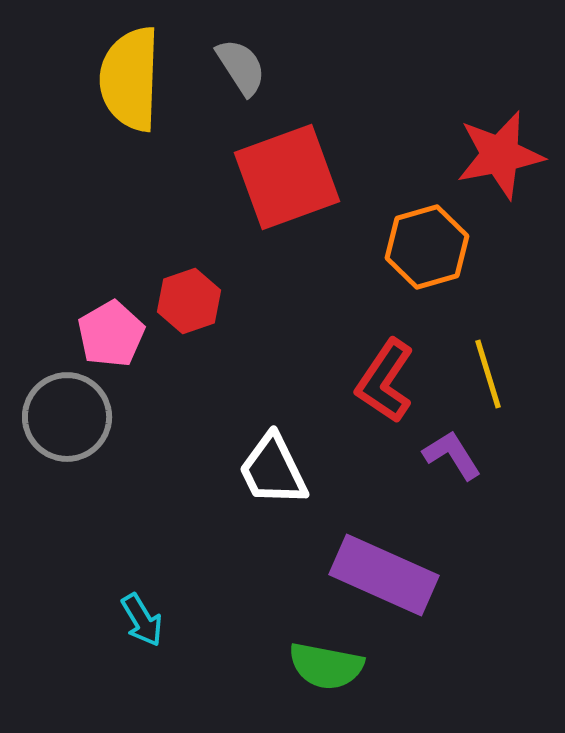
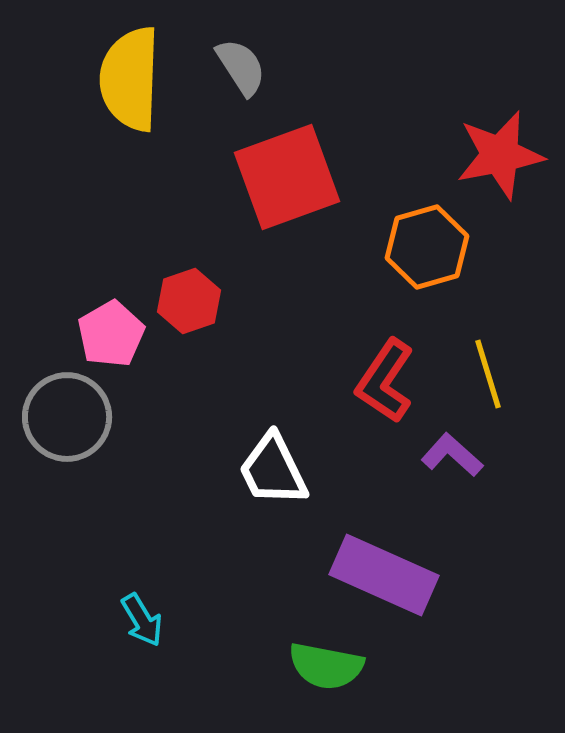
purple L-shape: rotated 16 degrees counterclockwise
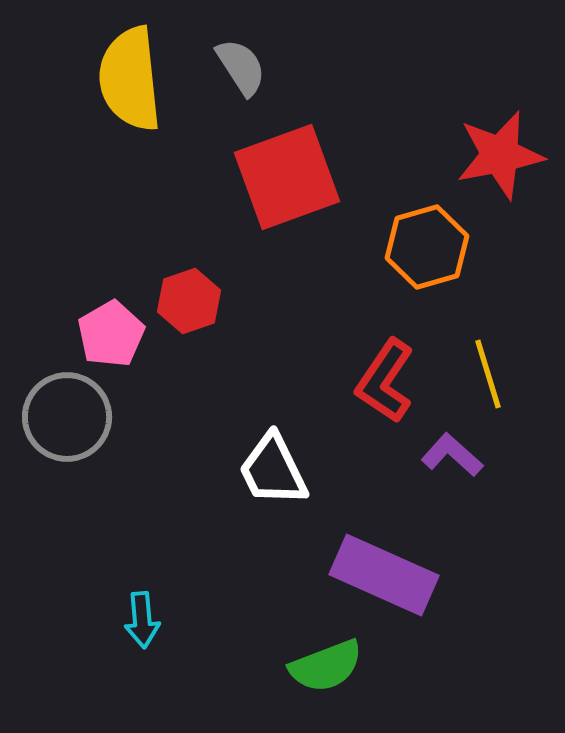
yellow semicircle: rotated 8 degrees counterclockwise
cyan arrow: rotated 26 degrees clockwise
green semicircle: rotated 32 degrees counterclockwise
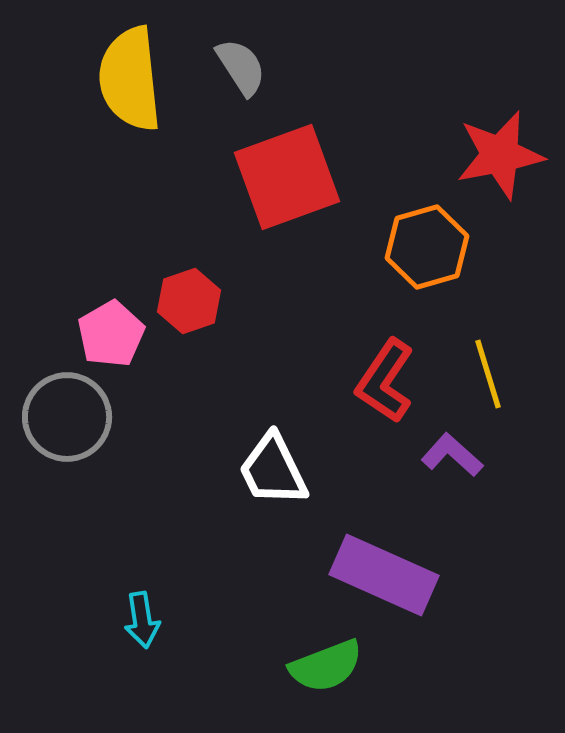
cyan arrow: rotated 4 degrees counterclockwise
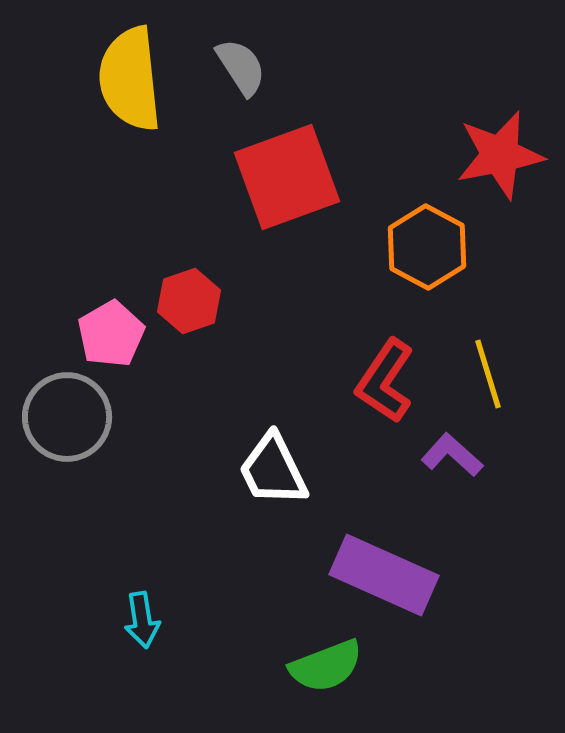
orange hexagon: rotated 16 degrees counterclockwise
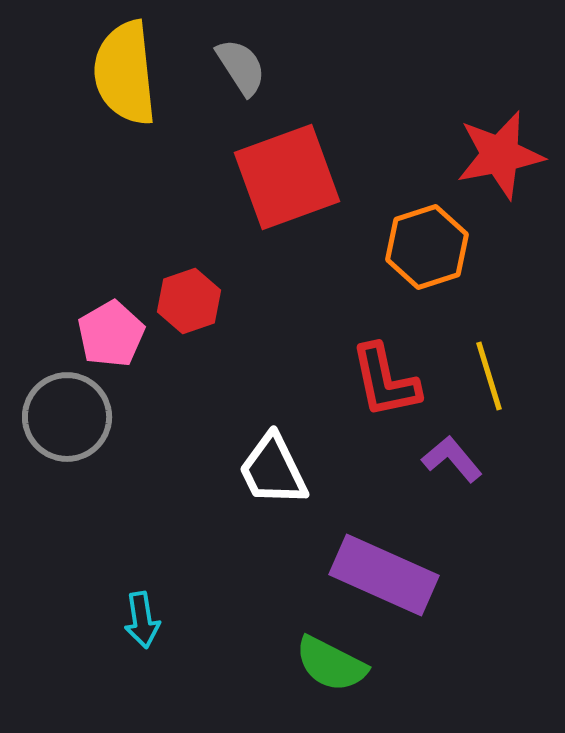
yellow semicircle: moved 5 px left, 6 px up
orange hexagon: rotated 14 degrees clockwise
yellow line: moved 1 px right, 2 px down
red L-shape: rotated 46 degrees counterclockwise
purple L-shape: moved 4 px down; rotated 8 degrees clockwise
green semicircle: moved 5 px right, 2 px up; rotated 48 degrees clockwise
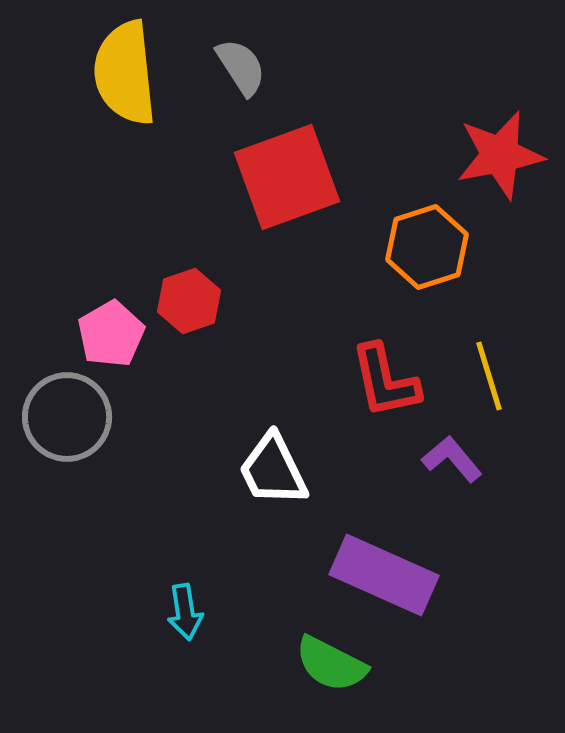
cyan arrow: moved 43 px right, 8 px up
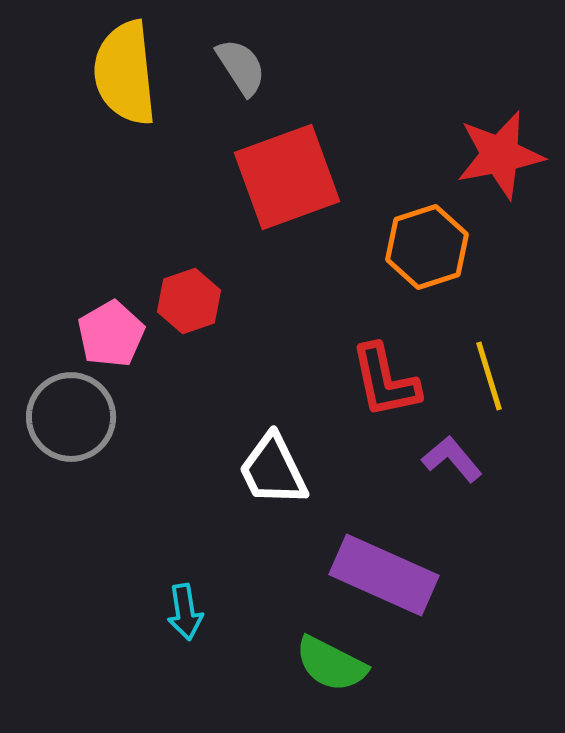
gray circle: moved 4 px right
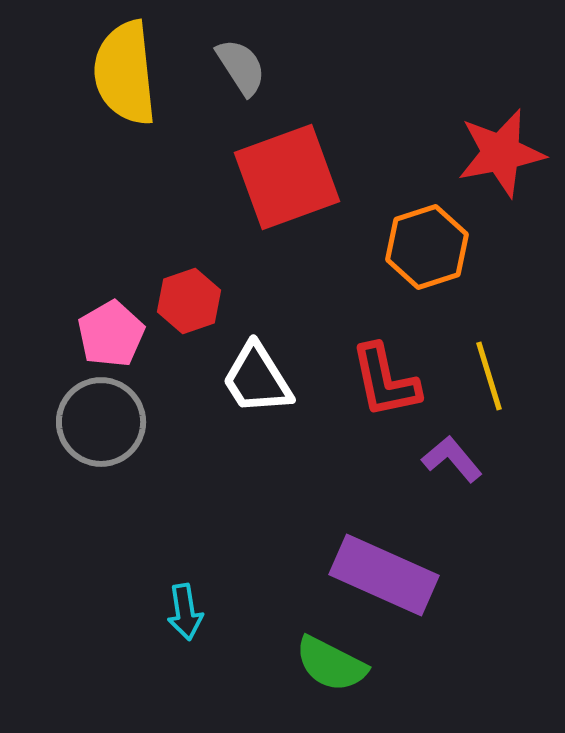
red star: moved 1 px right, 2 px up
gray circle: moved 30 px right, 5 px down
white trapezoid: moved 16 px left, 91 px up; rotated 6 degrees counterclockwise
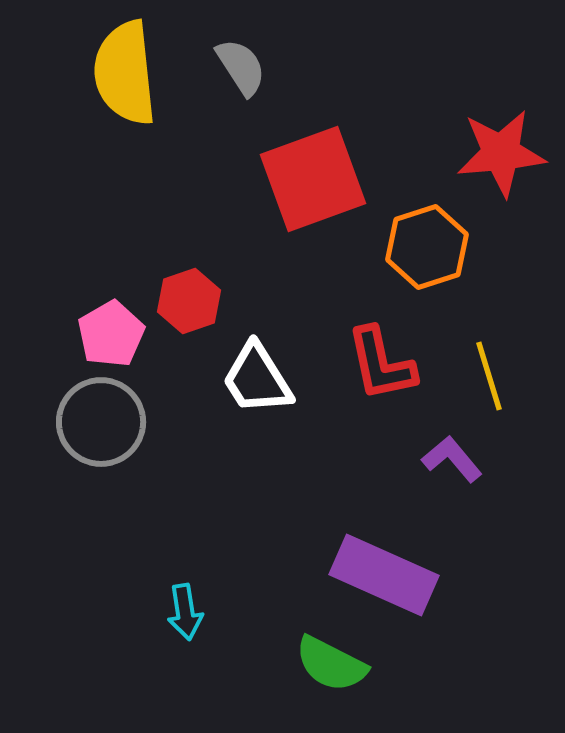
red star: rotated 6 degrees clockwise
red square: moved 26 px right, 2 px down
red L-shape: moved 4 px left, 17 px up
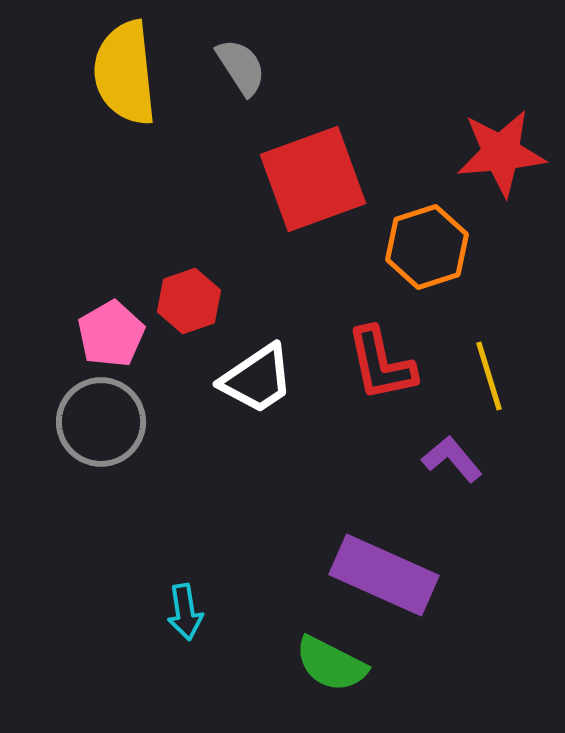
white trapezoid: rotated 92 degrees counterclockwise
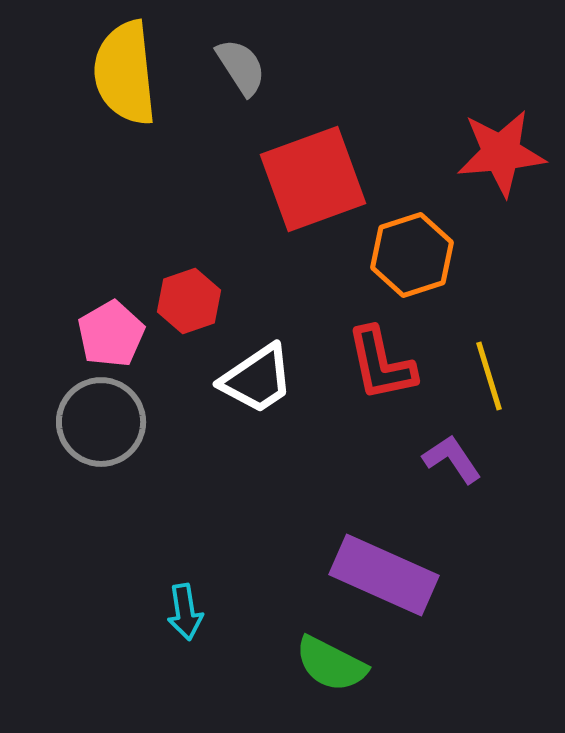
orange hexagon: moved 15 px left, 8 px down
purple L-shape: rotated 6 degrees clockwise
